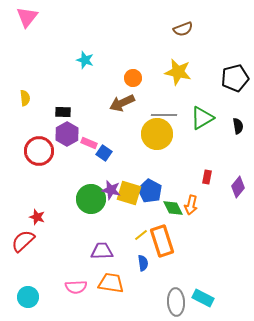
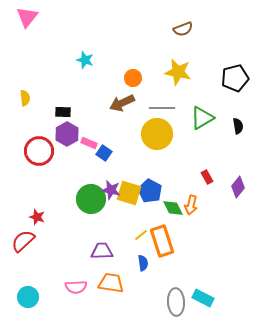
gray line: moved 2 px left, 7 px up
red rectangle: rotated 40 degrees counterclockwise
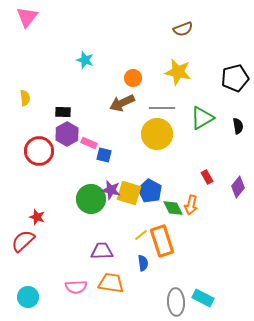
blue square: moved 2 px down; rotated 21 degrees counterclockwise
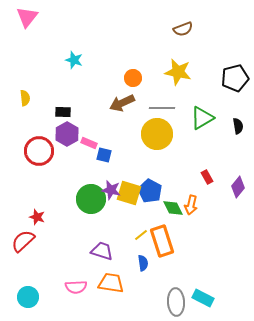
cyan star: moved 11 px left
purple trapezoid: rotated 20 degrees clockwise
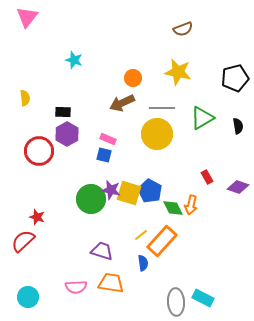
pink rectangle: moved 19 px right, 4 px up
purple diamond: rotated 70 degrees clockwise
orange rectangle: rotated 60 degrees clockwise
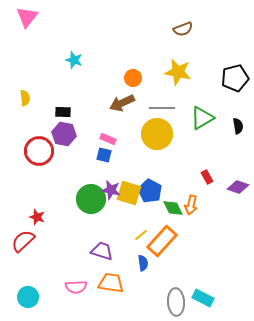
purple hexagon: moved 3 px left; rotated 20 degrees counterclockwise
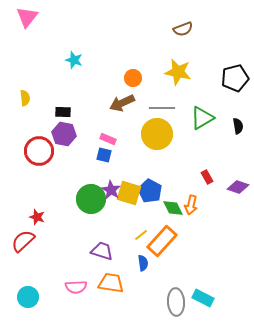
purple star: rotated 18 degrees clockwise
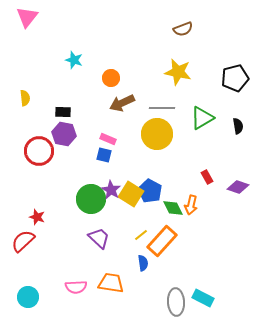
orange circle: moved 22 px left
yellow square: moved 2 px right, 1 px down; rotated 15 degrees clockwise
purple trapezoid: moved 3 px left, 13 px up; rotated 25 degrees clockwise
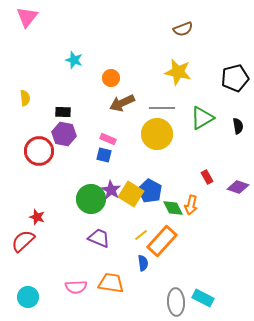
purple trapezoid: rotated 20 degrees counterclockwise
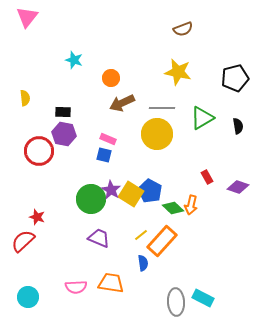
green diamond: rotated 20 degrees counterclockwise
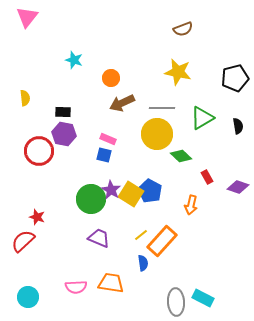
green diamond: moved 8 px right, 52 px up
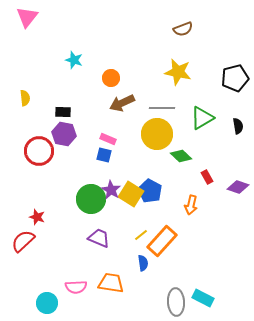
cyan circle: moved 19 px right, 6 px down
